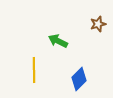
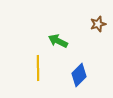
yellow line: moved 4 px right, 2 px up
blue diamond: moved 4 px up
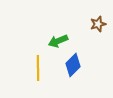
green arrow: rotated 48 degrees counterclockwise
blue diamond: moved 6 px left, 10 px up
